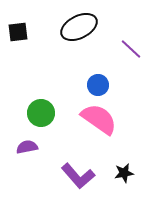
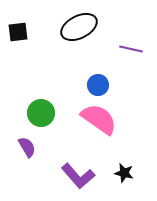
purple line: rotated 30 degrees counterclockwise
purple semicircle: rotated 70 degrees clockwise
black star: rotated 24 degrees clockwise
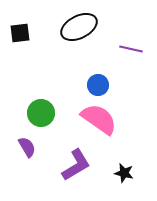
black square: moved 2 px right, 1 px down
purple L-shape: moved 2 px left, 11 px up; rotated 80 degrees counterclockwise
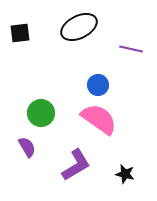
black star: moved 1 px right, 1 px down
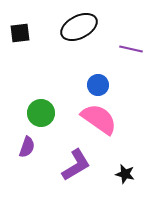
purple semicircle: rotated 50 degrees clockwise
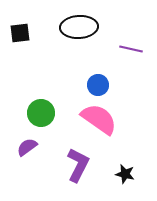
black ellipse: rotated 24 degrees clockwise
purple semicircle: rotated 145 degrees counterclockwise
purple L-shape: moved 2 px right; rotated 32 degrees counterclockwise
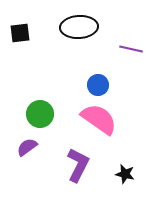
green circle: moved 1 px left, 1 px down
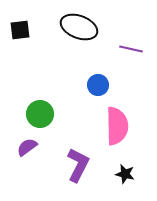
black ellipse: rotated 24 degrees clockwise
black square: moved 3 px up
pink semicircle: moved 18 px right, 7 px down; rotated 54 degrees clockwise
